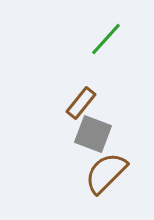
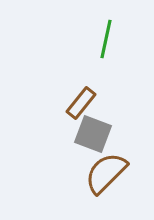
green line: rotated 30 degrees counterclockwise
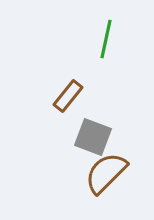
brown rectangle: moved 13 px left, 7 px up
gray square: moved 3 px down
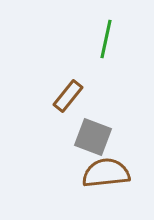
brown semicircle: rotated 39 degrees clockwise
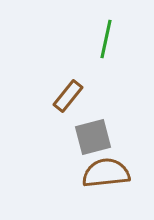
gray square: rotated 36 degrees counterclockwise
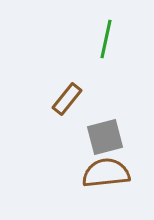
brown rectangle: moved 1 px left, 3 px down
gray square: moved 12 px right
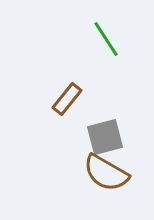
green line: rotated 45 degrees counterclockwise
brown semicircle: rotated 144 degrees counterclockwise
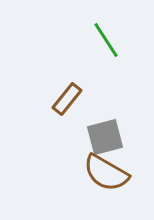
green line: moved 1 px down
